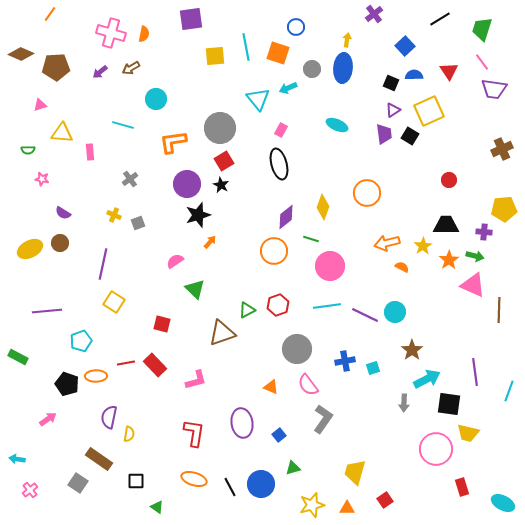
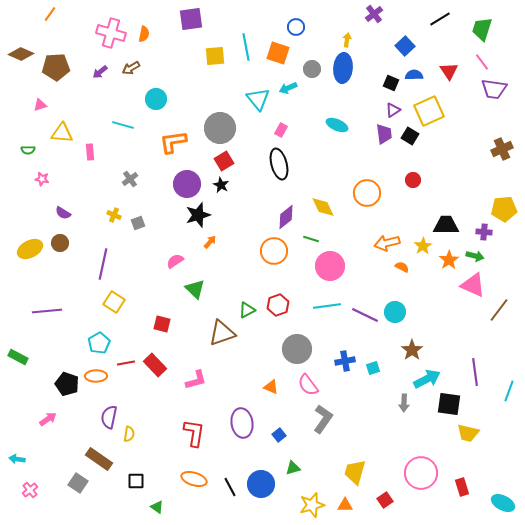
red circle at (449, 180): moved 36 px left
yellow diamond at (323, 207): rotated 45 degrees counterclockwise
brown line at (499, 310): rotated 35 degrees clockwise
cyan pentagon at (81, 341): moved 18 px right, 2 px down; rotated 10 degrees counterclockwise
pink circle at (436, 449): moved 15 px left, 24 px down
orange triangle at (347, 508): moved 2 px left, 3 px up
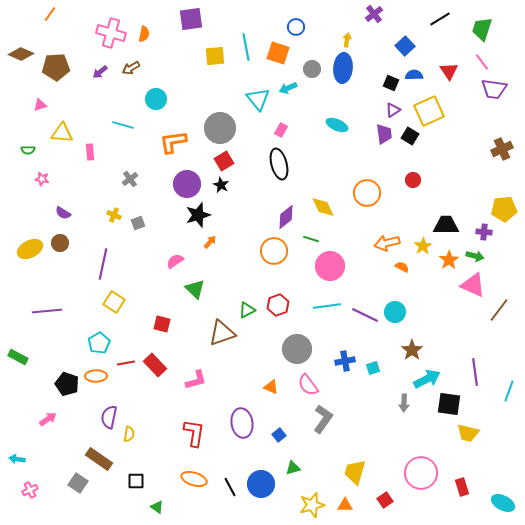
pink cross at (30, 490): rotated 14 degrees clockwise
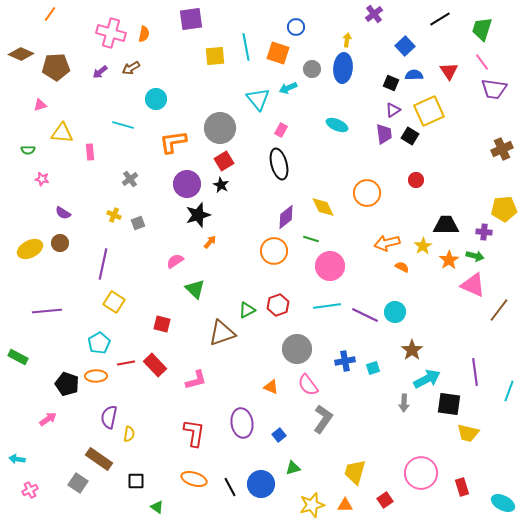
red circle at (413, 180): moved 3 px right
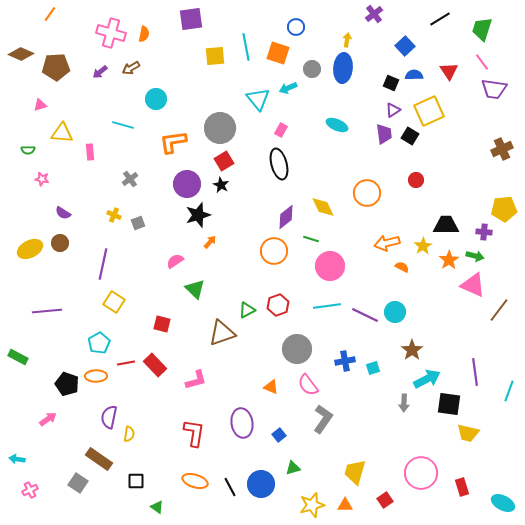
orange ellipse at (194, 479): moved 1 px right, 2 px down
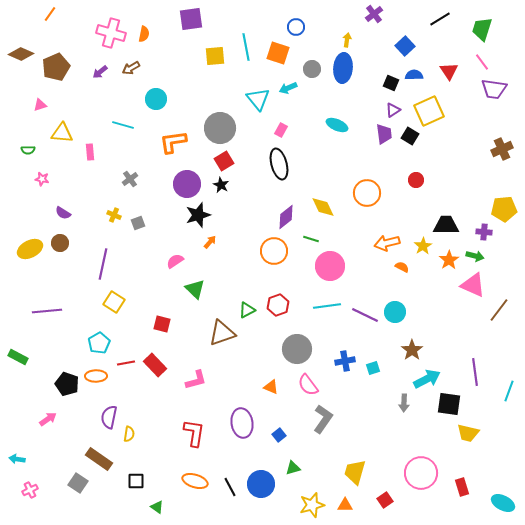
brown pentagon at (56, 67): rotated 20 degrees counterclockwise
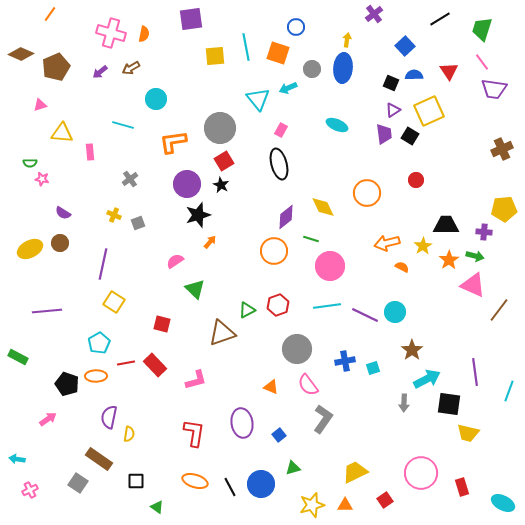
green semicircle at (28, 150): moved 2 px right, 13 px down
yellow trapezoid at (355, 472): rotated 48 degrees clockwise
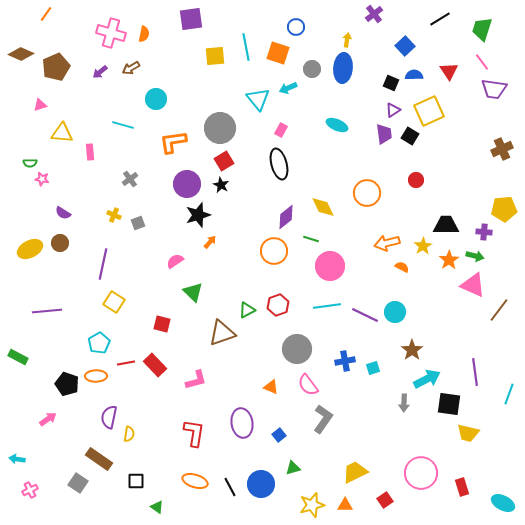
orange line at (50, 14): moved 4 px left
green triangle at (195, 289): moved 2 px left, 3 px down
cyan line at (509, 391): moved 3 px down
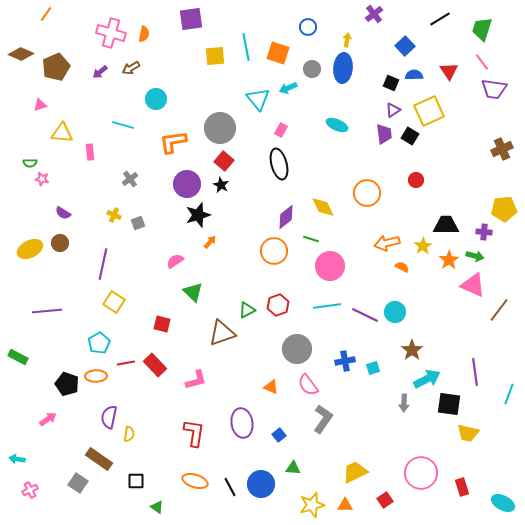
blue circle at (296, 27): moved 12 px right
red square at (224, 161): rotated 18 degrees counterclockwise
green triangle at (293, 468): rotated 21 degrees clockwise
